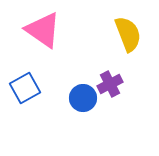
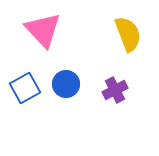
pink triangle: rotated 12 degrees clockwise
purple cross: moved 5 px right, 6 px down
blue circle: moved 17 px left, 14 px up
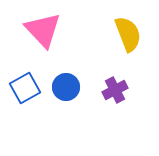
blue circle: moved 3 px down
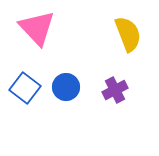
pink triangle: moved 6 px left, 2 px up
blue square: rotated 24 degrees counterclockwise
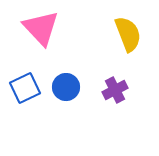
pink triangle: moved 4 px right
blue square: rotated 28 degrees clockwise
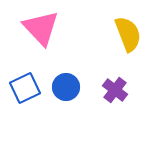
purple cross: rotated 25 degrees counterclockwise
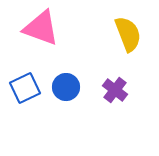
pink triangle: rotated 27 degrees counterclockwise
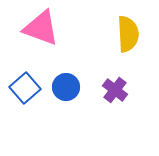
yellow semicircle: rotated 18 degrees clockwise
blue square: rotated 16 degrees counterclockwise
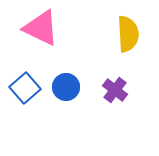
pink triangle: rotated 6 degrees clockwise
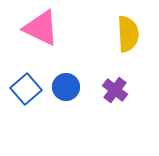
blue square: moved 1 px right, 1 px down
